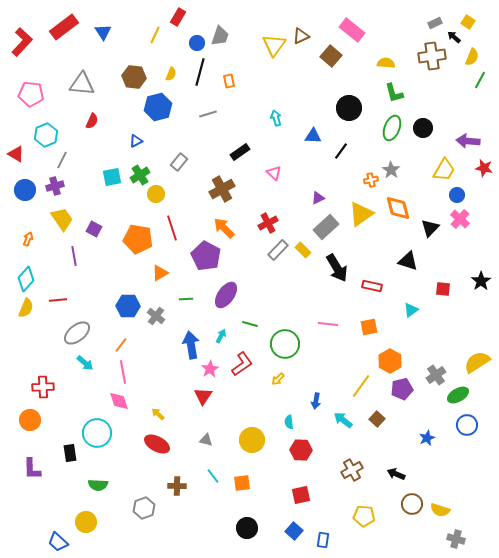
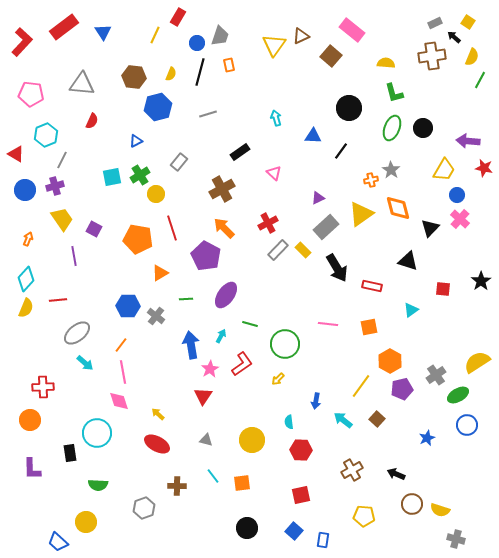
orange rectangle at (229, 81): moved 16 px up
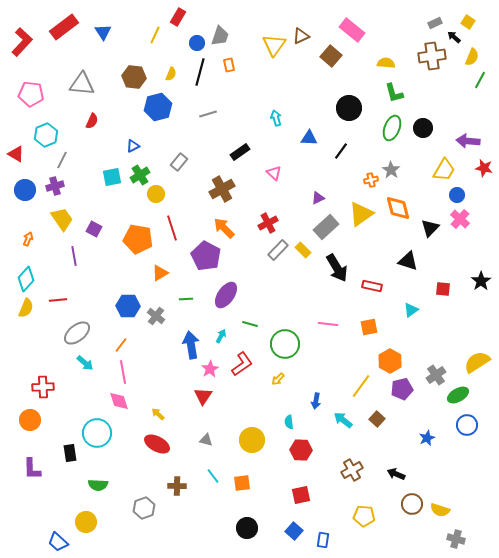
blue triangle at (313, 136): moved 4 px left, 2 px down
blue triangle at (136, 141): moved 3 px left, 5 px down
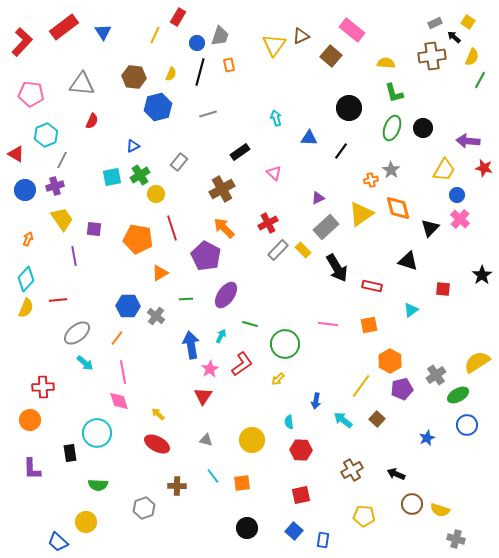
purple square at (94, 229): rotated 21 degrees counterclockwise
black star at (481, 281): moved 1 px right, 6 px up
orange square at (369, 327): moved 2 px up
orange line at (121, 345): moved 4 px left, 7 px up
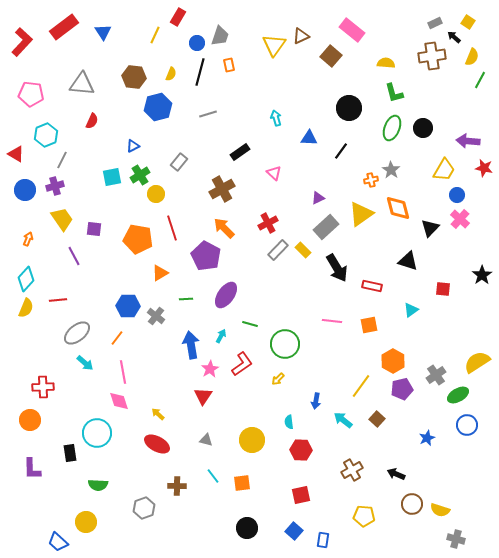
purple line at (74, 256): rotated 18 degrees counterclockwise
pink line at (328, 324): moved 4 px right, 3 px up
orange hexagon at (390, 361): moved 3 px right
